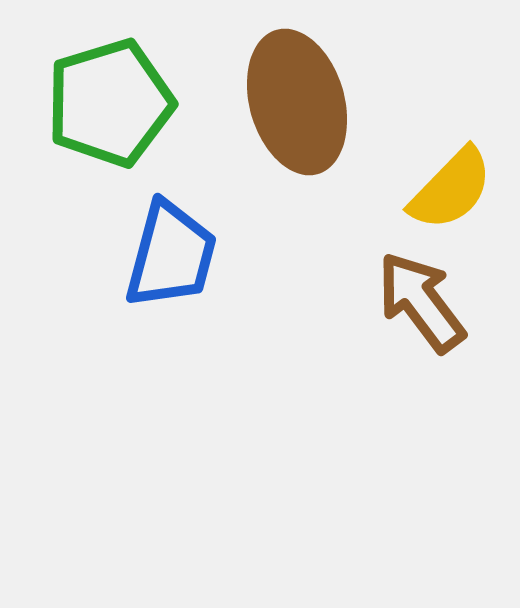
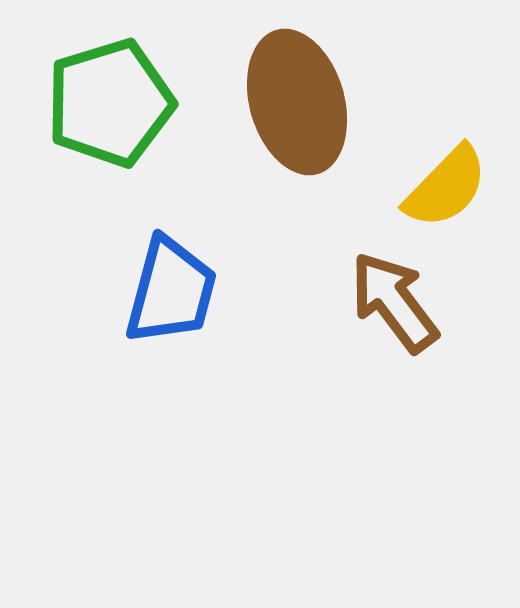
yellow semicircle: moved 5 px left, 2 px up
blue trapezoid: moved 36 px down
brown arrow: moved 27 px left
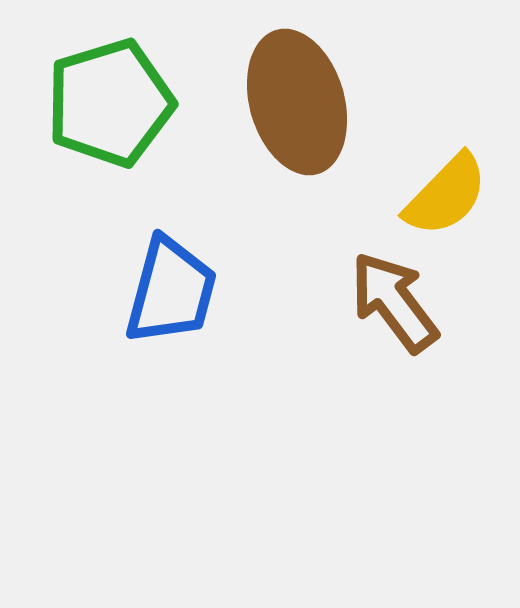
yellow semicircle: moved 8 px down
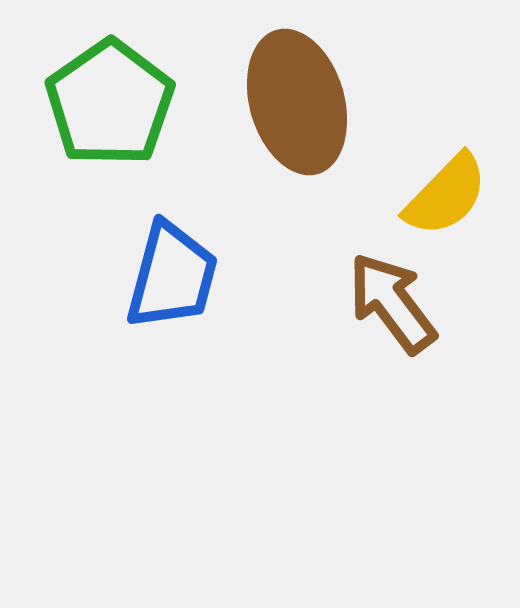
green pentagon: rotated 18 degrees counterclockwise
blue trapezoid: moved 1 px right, 15 px up
brown arrow: moved 2 px left, 1 px down
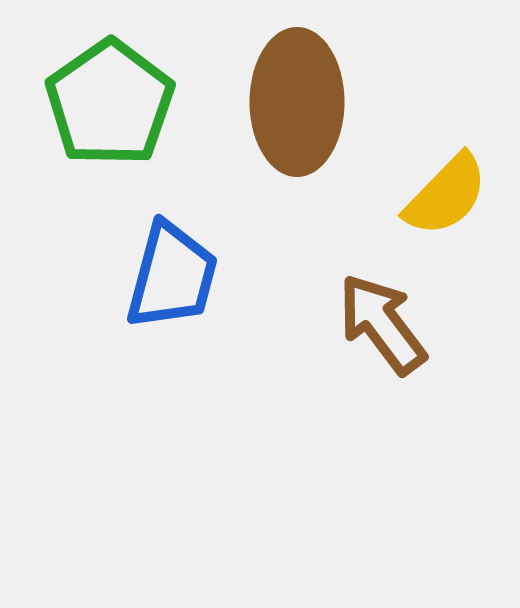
brown ellipse: rotated 16 degrees clockwise
brown arrow: moved 10 px left, 21 px down
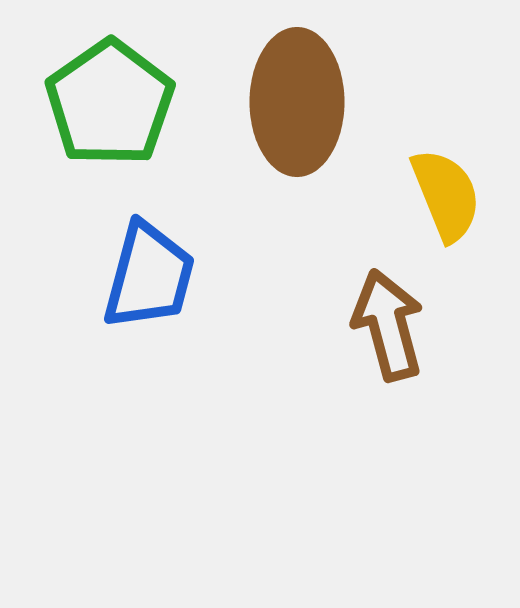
yellow semicircle: rotated 66 degrees counterclockwise
blue trapezoid: moved 23 px left
brown arrow: moved 6 px right, 1 px down; rotated 22 degrees clockwise
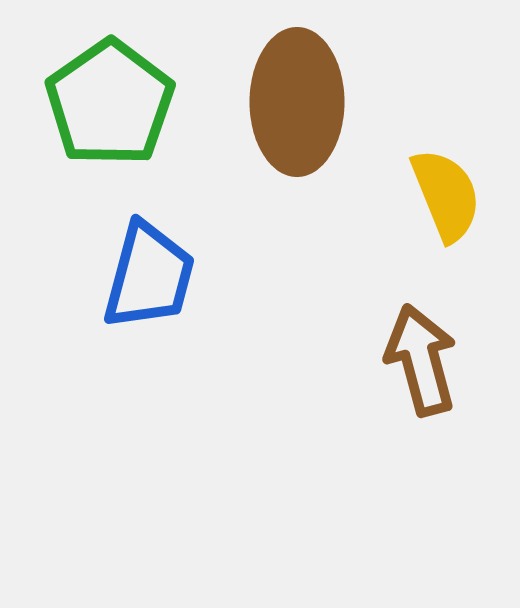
brown arrow: moved 33 px right, 35 px down
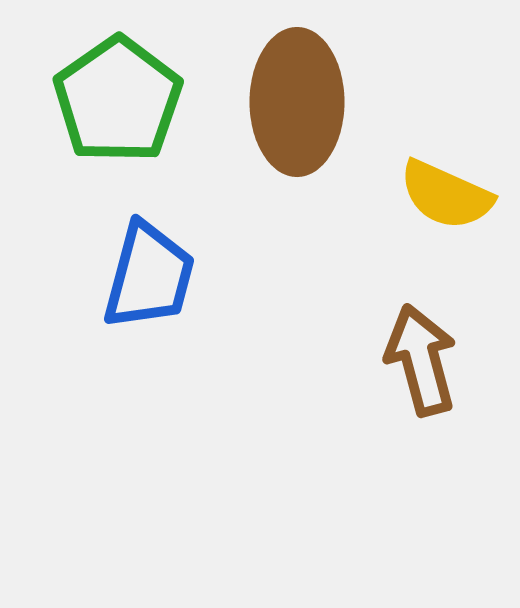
green pentagon: moved 8 px right, 3 px up
yellow semicircle: rotated 136 degrees clockwise
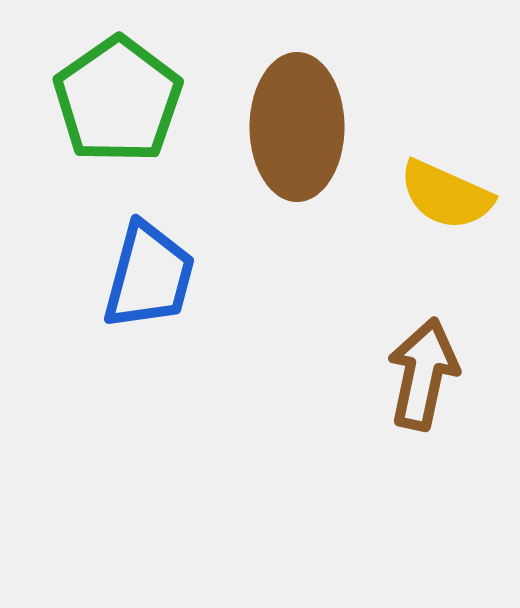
brown ellipse: moved 25 px down
brown arrow: moved 2 px right, 14 px down; rotated 27 degrees clockwise
